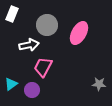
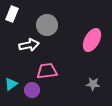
pink ellipse: moved 13 px right, 7 px down
pink trapezoid: moved 4 px right, 4 px down; rotated 55 degrees clockwise
gray star: moved 6 px left
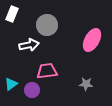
gray star: moved 7 px left
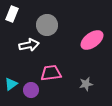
pink ellipse: rotated 25 degrees clockwise
pink trapezoid: moved 4 px right, 2 px down
gray star: rotated 16 degrees counterclockwise
purple circle: moved 1 px left
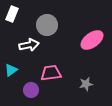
cyan triangle: moved 14 px up
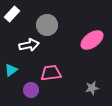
white rectangle: rotated 21 degrees clockwise
gray star: moved 6 px right, 4 px down
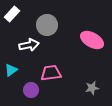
pink ellipse: rotated 65 degrees clockwise
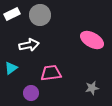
white rectangle: rotated 21 degrees clockwise
gray circle: moved 7 px left, 10 px up
cyan triangle: moved 2 px up
purple circle: moved 3 px down
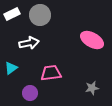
white arrow: moved 2 px up
purple circle: moved 1 px left
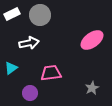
pink ellipse: rotated 65 degrees counterclockwise
gray star: rotated 16 degrees counterclockwise
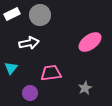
pink ellipse: moved 2 px left, 2 px down
cyan triangle: rotated 16 degrees counterclockwise
gray star: moved 7 px left
